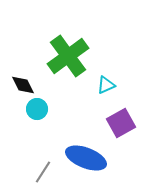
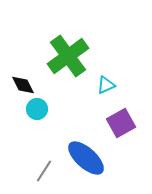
blue ellipse: rotated 21 degrees clockwise
gray line: moved 1 px right, 1 px up
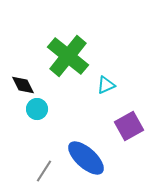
green cross: rotated 15 degrees counterclockwise
purple square: moved 8 px right, 3 px down
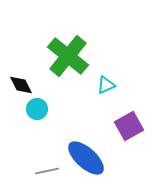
black diamond: moved 2 px left
gray line: moved 3 px right; rotated 45 degrees clockwise
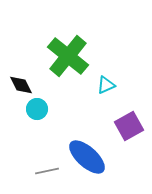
blue ellipse: moved 1 px right, 1 px up
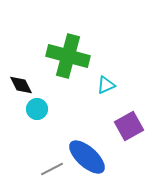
green cross: rotated 24 degrees counterclockwise
gray line: moved 5 px right, 2 px up; rotated 15 degrees counterclockwise
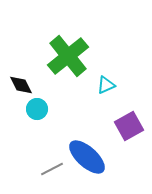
green cross: rotated 36 degrees clockwise
